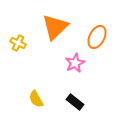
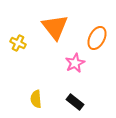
orange triangle: rotated 24 degrees counterclockwise
orange ellipse: moved 1 px down
yellow semicircle: rotated 24 degrees clockwise
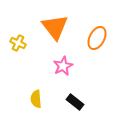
pink star: moved 12 px left, 3 px down
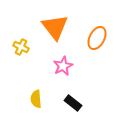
yellow cross: moved 3 px right, 4 px down
black rectangle: moved 2 px left, 1 px down
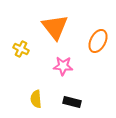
orange ellipse: moved 1 px right, 3 px down
yellow cross: moved 2 px down
pink star: rotated 30 degrees clockwise
black rectangle: moved 1 px left, 1 px up; rotated 24 degrees counterclockwise
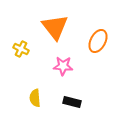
yellow semicircle: moved 1 px left, 1 px up
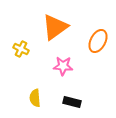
orange triangle: rotated 32 degrees clockwise
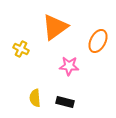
pink star: moved 6 px right
black rectangle: moved 7 px left
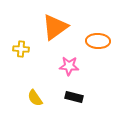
orange ellipse: rotated 65 degrees clockwise
yellow cross: rotated 21 degrees counterclockwise
yellow semicircle: rotated 30 degrees counterclockwise
black rectangle: moved 9 px right, 5 px up
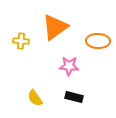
yellow cross: moved 8 px up
